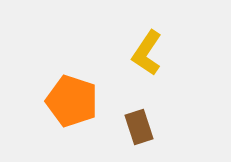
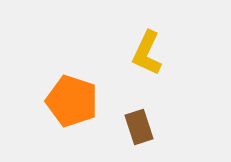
yellow L-shape: rotated 9 degrees counterclockwise
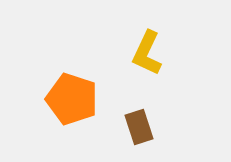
orange pentagon: moved 2 px up
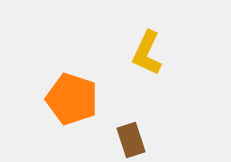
brown rectangle: moved 8 px left, 13 px down
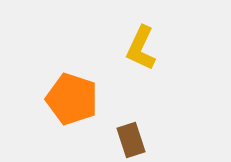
yellow L-shape: moved 6 px left, 5 px up
